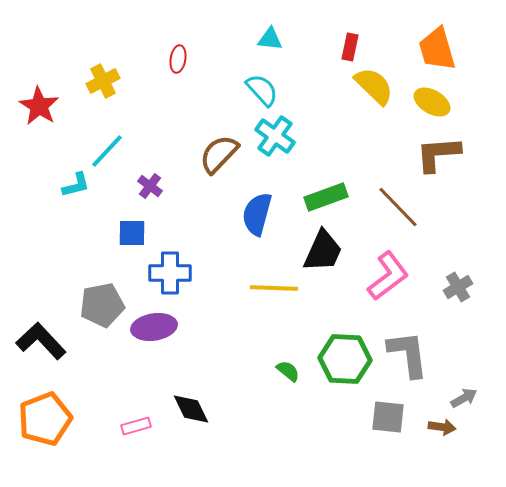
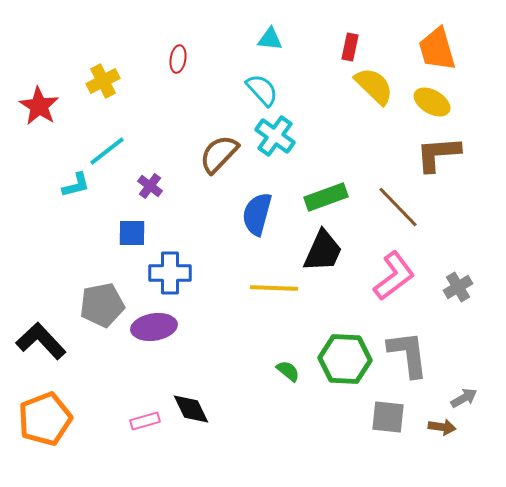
cyan line: rotated 9 degrees clockwise
pink L-shape: moved 6 px right
pink rectangle: moved 9 px right, 5 px up
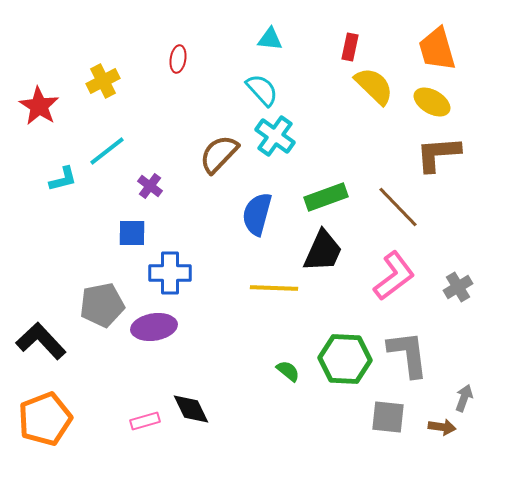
cyan L-shape: moved 13 px left, 6 px up
gray arrow: rotated 40 degrees counterclockwise
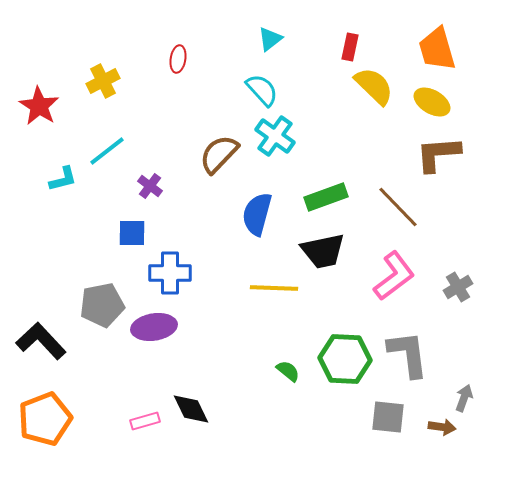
cyan triangle: rotated 44 degrees counterclockwise
black trapezoid: rotated 54 degrees clockwise
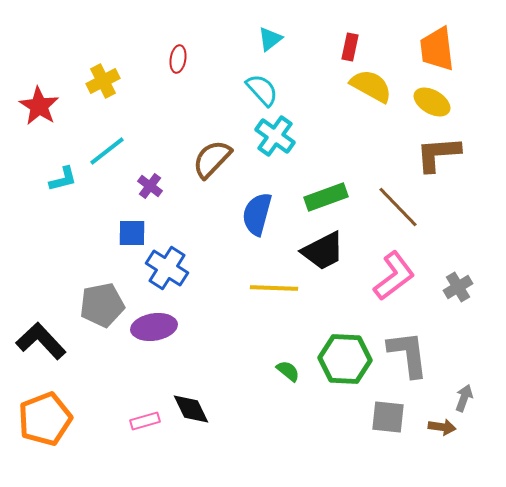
orange trapezoid: rotated 9 degrees clockwise
yellow semicircle: moved 3 px left; rotated 15 degrees counterclockwise
brown semicircle: moved 7 px left, 5 px down
black trapezoid: rotated 15 degrees counterclockwise
blue cross: moved 3 px left, 5 px up; rotated 33 degrees clockwise
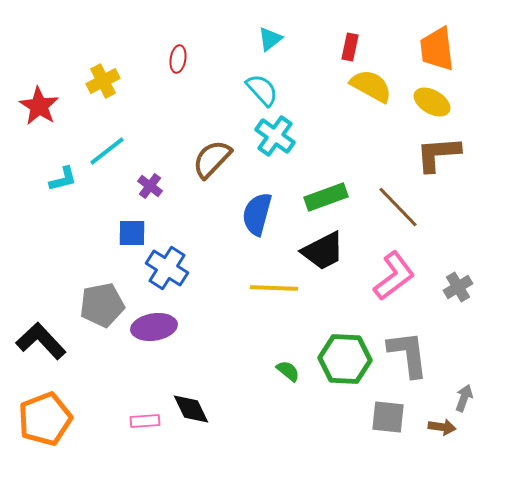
pink rectangle: rotated 12 degrees clockwise
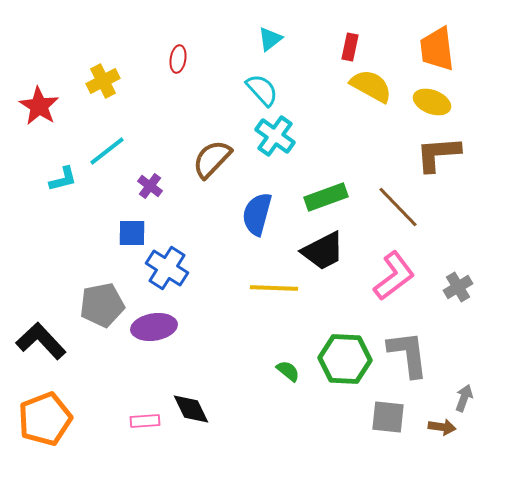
yellow ellipse: rotated 9 degrees counterclockwise
